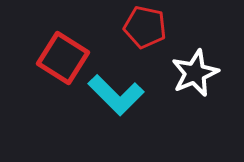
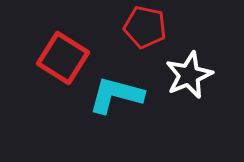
white star: moved 6 px left, 2 px down
cyan L-shape: rotated 150 degrees clockwise
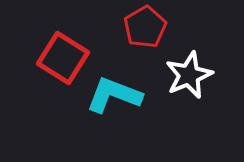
red pentagon: rotated 30 degrees clockwise
cyan L-shape: moved 2 px left; rotated 6 degrees clockwise
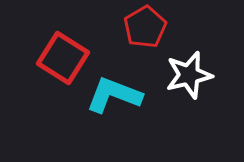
white star: rotated 9 degrees clockwise
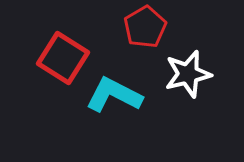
white star: moved 1 px left, 1 px up
cyan L-shape: rotated 6 degrees clockwise
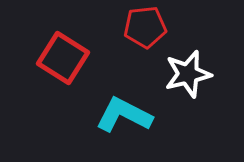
red pentagon: rotated 24 degrees clockwise
cyan L-shape: moved 10 px right, 20 px down
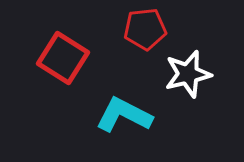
red pentagon: moved 2 px down
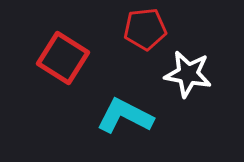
white star: rotated 24 degrees clockwise
cyan L-shape: moved 1 px right, 1 px down
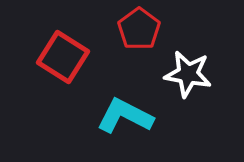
red pentagon: moved 6 px left; rotated 30 degrees counterclockwise
red square: moved 1 px up
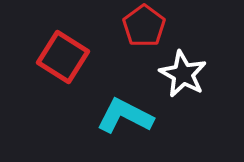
red pentagon: moved 5 px right, 3 px up
white star: moved 5 px left; rotated 18 degrees clockwise
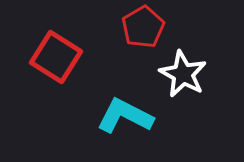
red pentagon: moved 1 px left, 1 px down; rotated 6 degrees clockwise
red square: moved 7 px left
